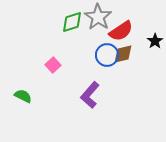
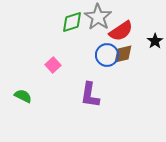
purple L-shape: rotated 32 degrees counterclockwise
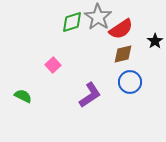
red semicircle: moved 2 px up
blue circle: moved 23 px right, 27 px down
purple L-shape: rotated 132 degrees counterclockwise
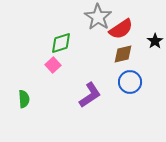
green diamond: moved 11 px left, 21 px down
green semicircle: moved 1 px right, 3 px down; rotated 60 degrees clockwise
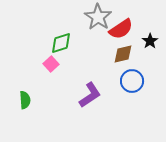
black star: moved 5 px left
pink square: moved 2 px left, 1 px up
blue circle: moved 2 px right, 1 px up
green semicircle: moved 1 px right, 1 px down
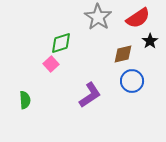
red semicircle: moved 17 px right, 11 px up
